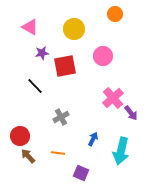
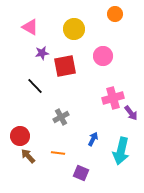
pink cross: rotated 25 degrees clockwise
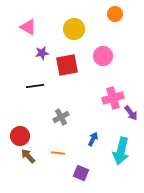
pink triangle: moved 2 px left
red square: moved 2 px right, 1 px up
black line: rotated 54 degrees counterclockwise
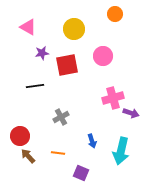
purple arrow: rotated 35 degrees counterclockwise
blue arrow: moved 1 px left, 2 px down; rotated 136 degrees clockwise
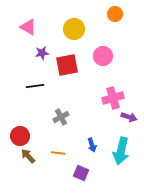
purple arrow: moved 2 px left, 4 px down
blue arrow: moved 4 px down
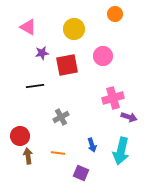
brown arrow: rotated 35 degrees clockwise
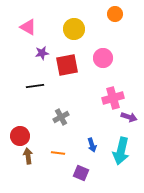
pink circle: moved 2 px down
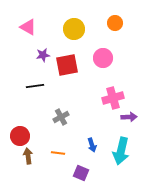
orange circle: moved 9 px down
purple star: moved 1 px right, 2 px down
purple arrow: rotated 21 degrees counterclockwise
